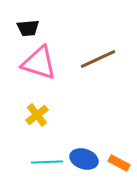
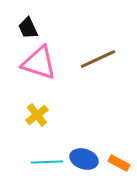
black trapezoid: rotated 70 degrees clockwise
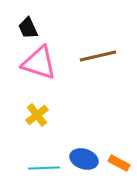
brown line: moved 3 px up; rotated 12 degrees clockwise
cyan line: moved 3 px left, 6 px down
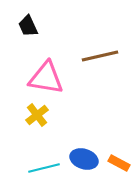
black trapezoid: moved 2 px up
brown line: moved 2 px right
pink triangle: moved 7 px right, 15 px down; rotated 9 degrees counterclockwise
cyan line: rotated 12 degrees counterclockwise
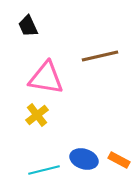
orange rectangle: moved 3 px up
cyan line: moved 2 px down
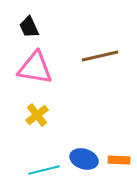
black trapezoid: moved 1 px right, 1 px down
pink triangle: moved 11 px left, 10 px up
orange rectangle: rotated 25 degrees counterclockwise
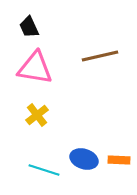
cyan line: rotated 32 degrees clockwise
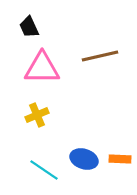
pink triangle: moved 7 px right; rotated 9 degrees counterclockwise
yellow cross: rotated 15 degrees clockwise
orange rectangle: moved 1 px right, 1 px up
cyan line: rotated 16 degrees clockwise
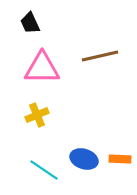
black trapezoid: moved 1 px right, 4 px up
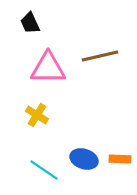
pink triangle: moved 6 px right
yellow cross: rotated 35 degrees counterclockwise
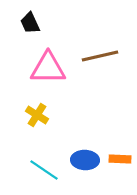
blue ellipse: moved 1 px right, 1 px down; rotated 16 degrees counterclockwise
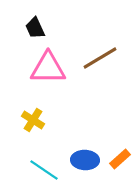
black trapezoid: moved 5 px right, 5 px down
brown line: moved 2 px down; rotated 18 degrees counterclockwise
yellow cross: moved 4 px left, 5 px down
orange rectangle: rotated 45 degrees counterclockwise
